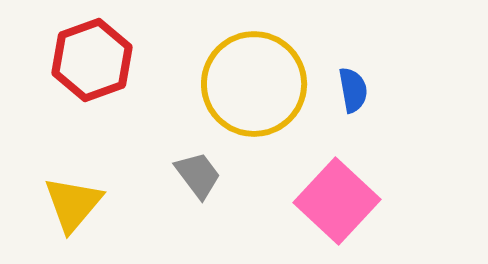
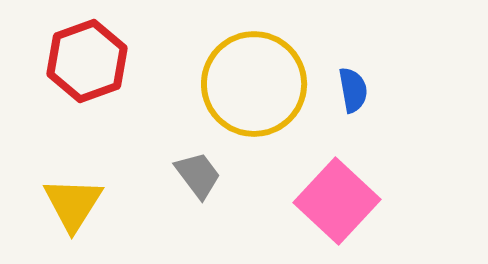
red hexagon: moved 5 px left, 1 px down
yellow triangle: rotated 8 degrees counterclockwise
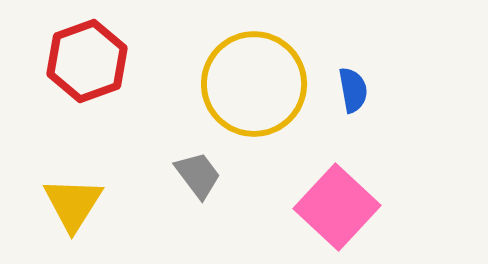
pink square: moved 6 px down
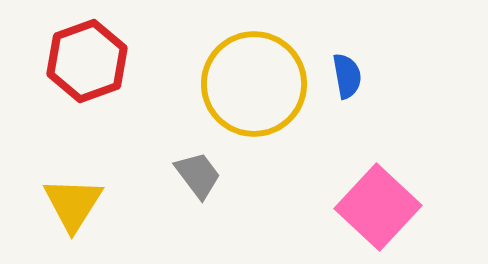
blue semicircle: moved 6 px left, 14 px up
pink square: moved 41 px right
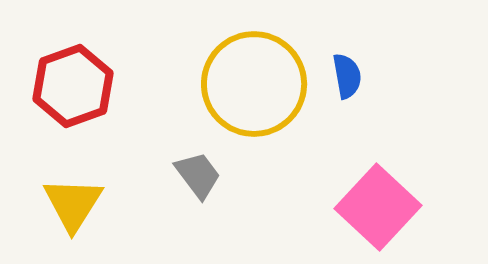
red hexagon: moved 14 px left, 25 px down
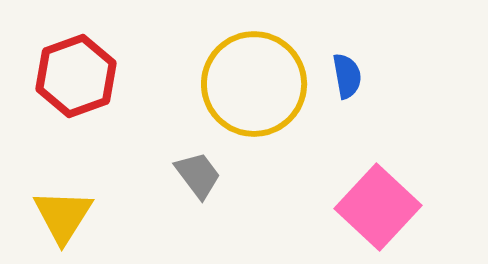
red hexagon: moved 3 px right, 10 px up
yellow triangle: moved 10 px left, 12 px down
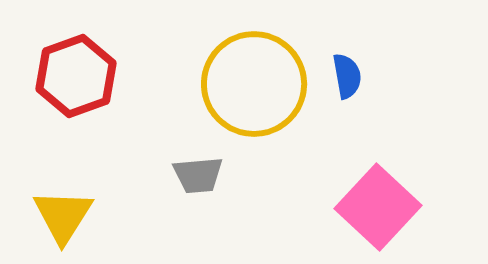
gray trapezoid: rotated 122 degrees clockwise
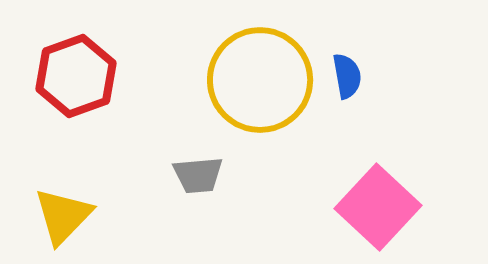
yellow circle: moved 6 px right, 4 px up
yellow triangle: rotated 12 degrees clockwise
